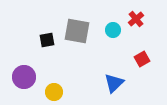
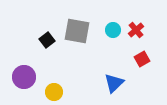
red cross: moved 11 px down
black square: rotated 28 degrees counterclockwise
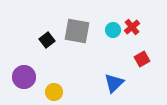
red cross: moved 4 px left, 3 px up
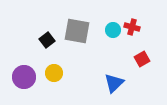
red cross: rotated 35 degrees counterclockwise
yellow circle: moved 19 px up
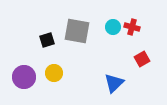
cyan circle: moved 3 px up
black square: rotated 21 degrees clockwise
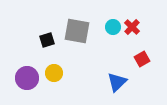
red cross: rotated 28 degrees clockwise
purple circle: moved 3 px right, 1 px down
blue triangle: moved 3 px right, 1 px up
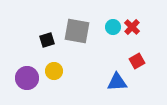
red square: moved 5 px left, 2 px down
yellow circle: moved 2 px up
blue triangle: rotated 40 degrees clockwise
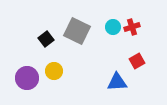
red cross: rotated 28 degrees clockwise
gray square: rotated 16 degrees clockwise
black square: moved 1 px left, 1 px up; rotated 21 degrees counterclockwise
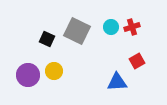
cyan circle: moved 2 px left
black square: moved 1 px right; rotated 28 degrees counterclockwise
purple circle: moved 1 px right, 3 px up
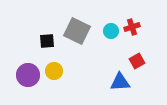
cyan circle: moved 4 px down
black square: moved 2 px down; rotated 28 degrees counterclockwise
blue triangle: moved 3 px right
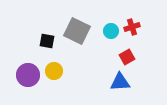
black square: rotated 14 degrees clockwise
red square: moved 10 px left, 4 px up
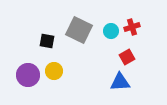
gray square: moved 2 px right, 1 px up
